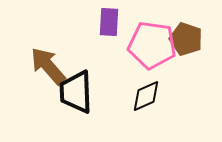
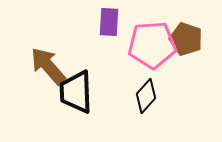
pink pentagon: rotated 12 degrees counterclockwise
black diamond: rotated 24 degrees counterclockwise
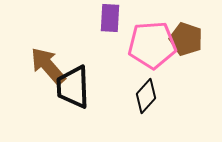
purple rectangle: moved 1 px right, 4 px up
black trapezoid: moved 3 px left, 5 px up
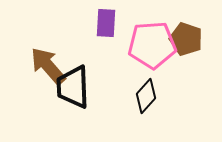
purple rectangle: moved 4 px left, 5 px down
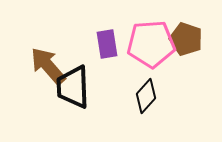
purple rectangle: moved 1 px right, 21 px down; rotated 12 degrees counterclockwise
pink pentagon: moved 1 px left, 1 px up
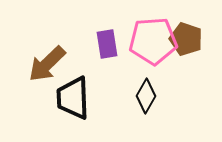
pink pentagon: moved 2 px right, 3 px up
brown arrow: moved 1 px left, 2 px up; rotated 93 degrees counterclockwise
black trapezoid: moved 11 px down
black diamond: rotated 12 degrees counterclockwise
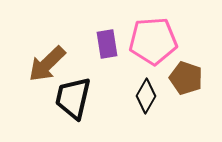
brown pentagon: moved 39 px down
black trapezoid: rotated 15 degrees clockwise
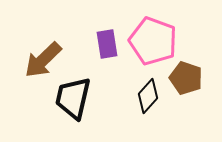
pink pentagon: rotated 24 degrees clockwise
brown arrow: moved 4 px left, 4 px up
black diamond: moved 2 px right; rotated 12 degrees clockwise
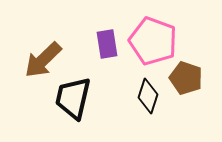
black diamond: rotated 24 degrees counterclockwise
